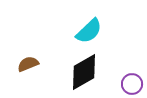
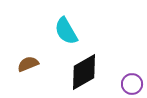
cyan semicircle: moved 23 px left; rotated 104 degrees clockwise
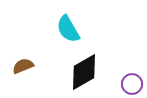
cyan semicircle: moved 2 px right, 2 px up
brown semicircle: moved 5 px left, 2 px down
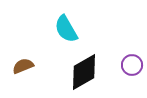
cyan semicircle: moved 2 px left
purple circle: moved 19 px up
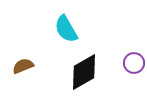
purple circle: moved 2 px right, 2 px up
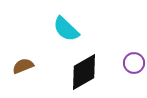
cyan semicircle: rotated 16 degrees counterclockwise
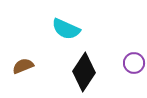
cyan semicircle: rotated 20 degrees counterclockwise
black diamond: rotated 27 degrees counterclockwise
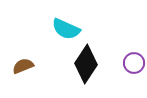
black diamond: moved 2 px right, 8 px up
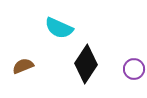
cyan semicircle: moved 7 px left, 1 px up
purple circle: moved 6 px down
